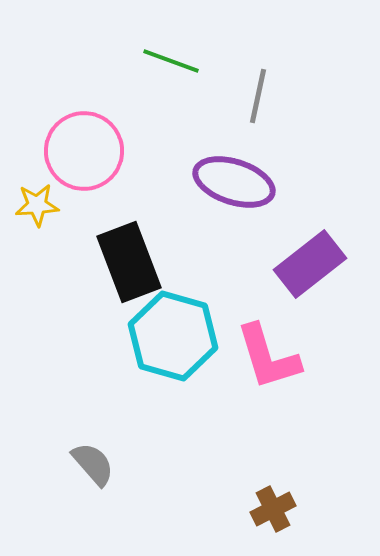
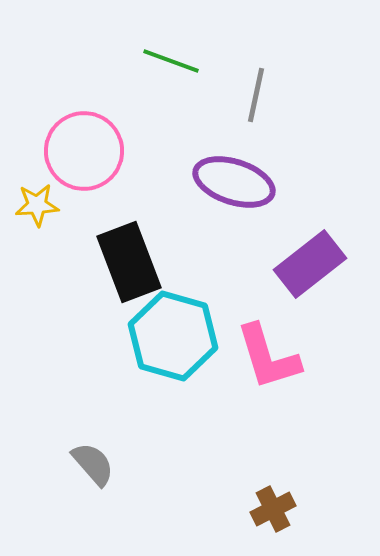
gray line: moved 2 px left, 1 px up
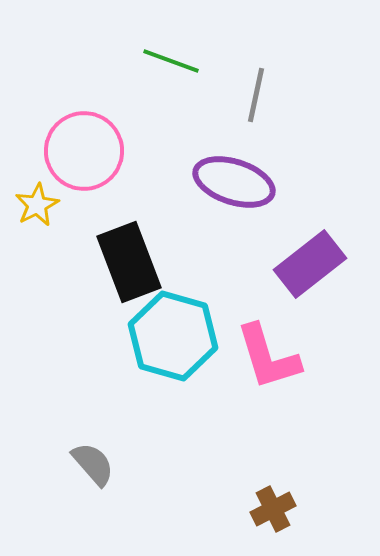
yellow star: rotated 24 degrees counterclockwise
